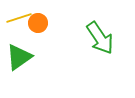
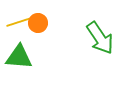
yellow line: moved 4 px down
green triangle: rotated 40 degrees clockwise
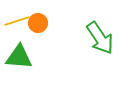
yellow line: moved 2 px left, 1 px up
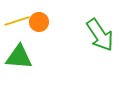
orange circle: moved 1 px right, 1 px up
green arrow: moved 3 px up
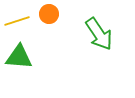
orange circle: moved 10 px right, 8 px up
green arrow: moved 1 px left, 1 px up
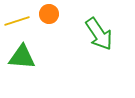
green triangle: moved 3 px right
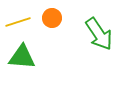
orange circle: moved 3 px right, 4 px down
yellow line: moved 1 px right, 1 px down
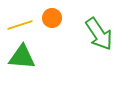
yellow line: moved 2 px right, 3 px down
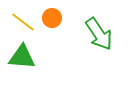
yellow line: moved 3 px right, 3 px up; rotated 55 degrees clockwise
